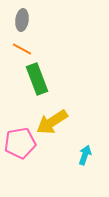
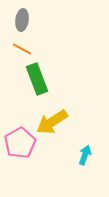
pink pentagon: rotated 20 degrees counterclockwise
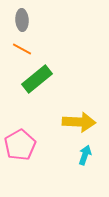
gray ellipse: rotated 10 degrees counterclockwise
green rectangle: rotated 72 degrees clockwise
yellow arrow: moved 27 px right; rotated 144 degrees counterclockwise
pink pentagon: moved 2 px down
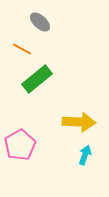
gray ellipse: moved 18 px right, 2 px down; rotated 45 degrees counterclockwise
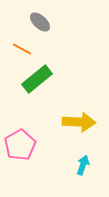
cyan arrow: moved 2 px left, 10 px down
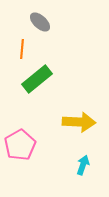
orange line: rotated 66 degrees clockwise
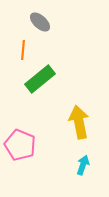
orange line: moved 1 px right, 1 px down
green rectangle: moved 3 px right
yellow arrow: rotated 104 degrees counterclockwise
pink pentagon: rotated 20 degrees counterclockwise
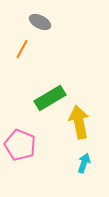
gray ellipse: rotated 15 degrees counterclockwise
orange line: moved 1 px left, 1 px up; rotated 24 degrees clockwise
green rectangle: moved 10 px right, 19 px down; rotated 8 degrees clockwise
cyan arrow: moved 1 px right, 2 px up
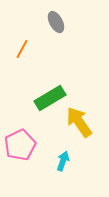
gray ellipse: moved 16 px right; rotated 35 degrees clockwise
yellow arrow: rotated 24 degrees counterclockwise
pink pentagon: rotated 24 degrees clockwise
cyan arrow: moved 21 px left, 2 px up
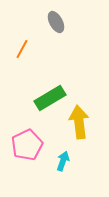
yellow arrow: rotated 28 degrees clockwise
pink pentagon: moved 7 px right
